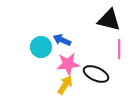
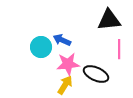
black triangle: rotated 20 degrees counterclockwise
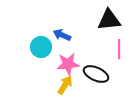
blue arrow: moved 5 px up
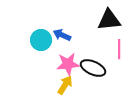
cyan circle: moved 7 px up
black ellipse: moved 3 px left, 6 px up
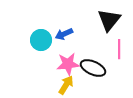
black triangle: rotated 45 degrees counterclockwise
blue arrow: moved 2 px right, 1 px up; rotated 48 degrees counterclockwise
yellow arrow: moved 1 px right
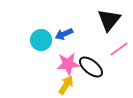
pink line: rotated 54 degrees clockwise
black ellipse: moved 2 px left, 1 px up; rotated 15 degrees clockwise
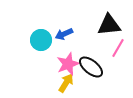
black triangle: moved 5 px down; rotated 45 degrees clockwise
pink line: moved 1 px left, 1 px up; rotated 24 degrees counterclockwise
pink star: rotated 15 degrees counterclockwise
yellow arrow: moved 2 px up
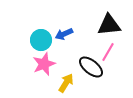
pink line: moved 10 px left, 4 px down
pink star: moved 24 px left
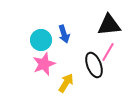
blue arrow: rotated 84 degrees counterclockwise
black ellipse: moved 3 px right, 2 px up; rotated 30 degrees clockwise
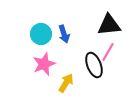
cyan circle: moved 6 px up
